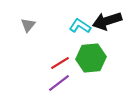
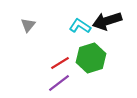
green hexagon: rotated 12 degrees counterclockwise
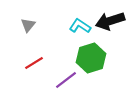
black arrow: moved 3 px right
red line: moved 26 px left
purple line: moved 7 px right, 3 px up
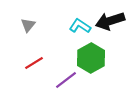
green hexagon: rotated 12 degrees counterclockwise
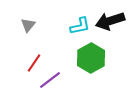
cyan L-shape: rotated 135 degrees clockwise
red line: rotated 24 degrees counterclockwise
purple line: moved 16 px left
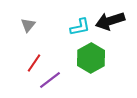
cyan L-shape: moved 1 px down
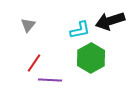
cyan L-shape: moved 3 px down
purple line: rotated 40 degrees clockwise
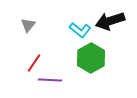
cyan L-shape: rotated 50 degrees clockwise
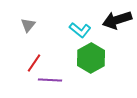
black arrow: moved 7 px right, 1 px up
